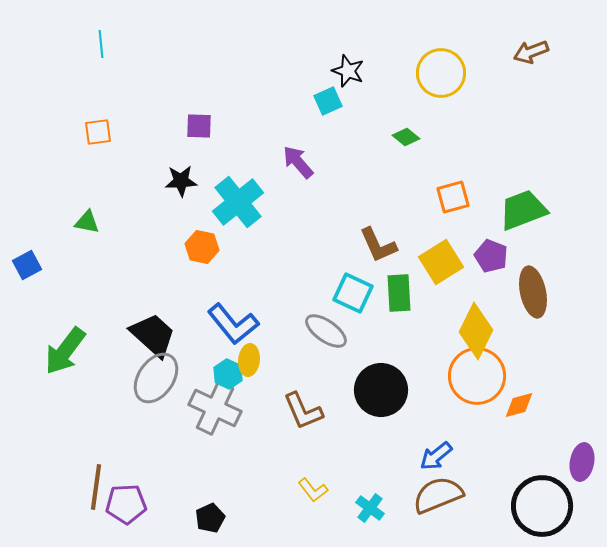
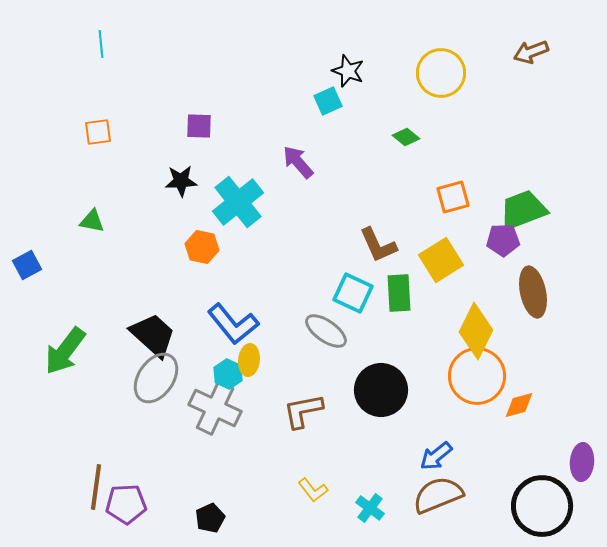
green triangle at (87, 222): moved 5 px right, 1 px up
purple pentagon at (491, 256): moved 12 px right, 16 px up; rotated 24 degrees counterclockwise
yellow square at (441, 262): moved 2 px up
brown L-shape at (303, 411): rotated 102 degrees clockwise
purple ellipse at (582, 462): rotated 6 degrees counterclockwise
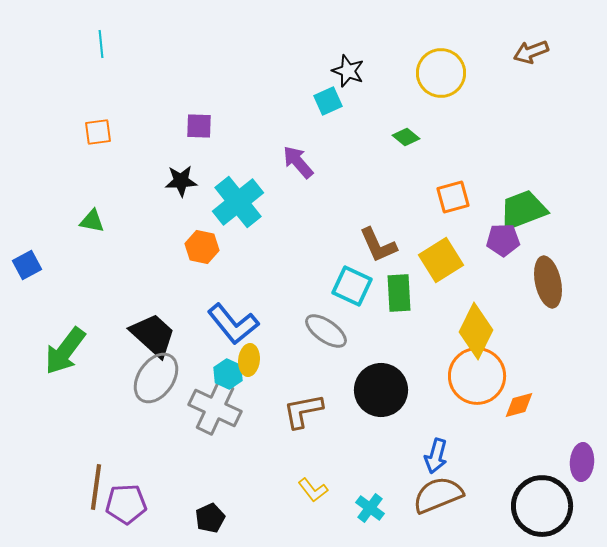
brown ellipse at (533, 292): moved 15 px right, 10 px up
cyan square at (353, 293): moved 1 px left, 7 px up
blue arrow at (436, 456): rotated 36 degrees counterclockwise
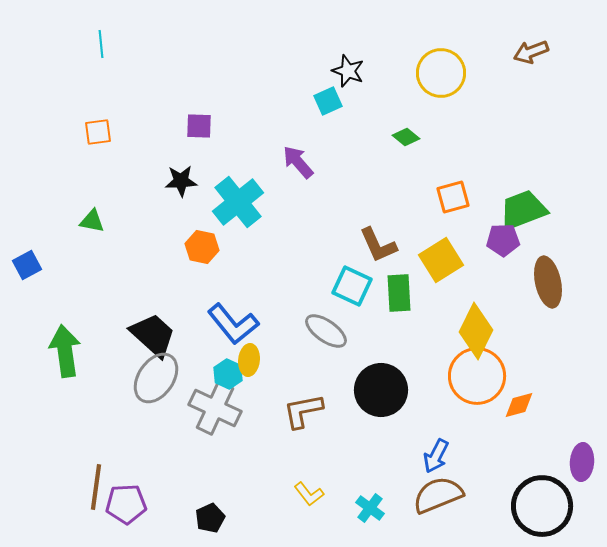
green arrow at (65, 351): rotated 135 degrees clockwise
blue arrow at (436, 456): rotated 12 degrees clockwise
yellow L-shape at (313, 490): moved 4 px left, 4 px down
